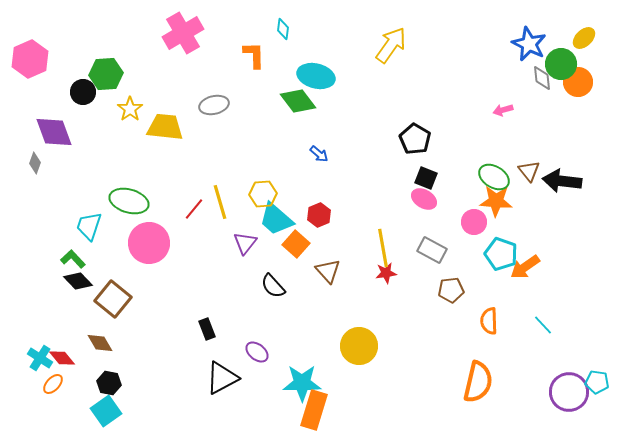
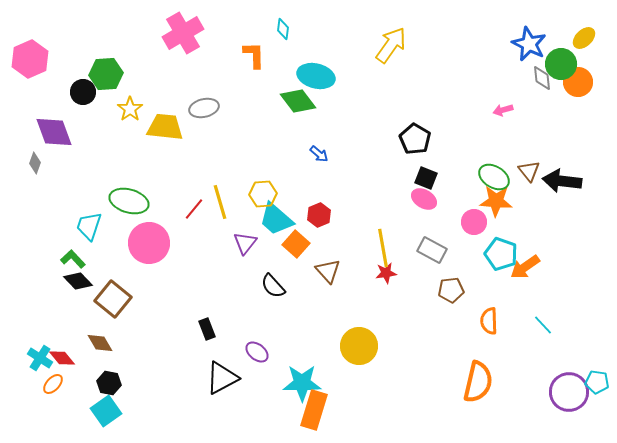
gray ellipse at (214, 105): moved 10 px left, 3 px down
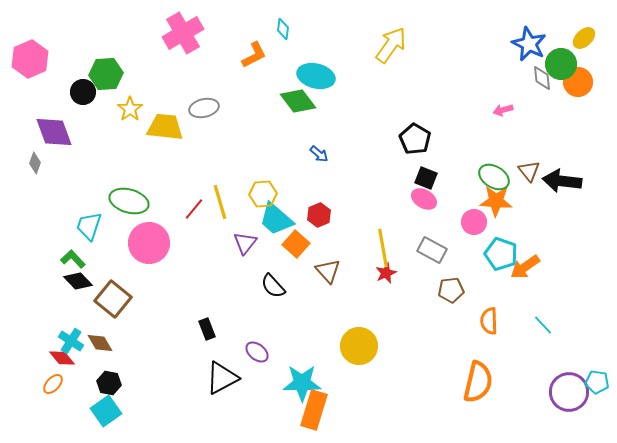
orange L-shape at (254, 55): rotated 64 degrees clockwise
red star at (386, 273): rotated 15 degrees counterclockwise
cyan cross at (40, 358): moved 31 px right, 17 px up
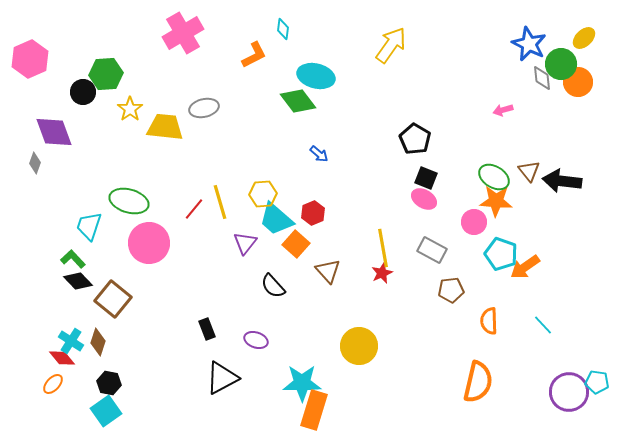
red hexagon at (319, 215): moved 6 px left, 2 px up
red star at (386, 273): moved 4 px left
brown diamond at (100, 343): moved 2 px left, 1 px up; rotated 48 degrees clockwise
purple ellipse at (257, 352): moved 1 px left, 12 px up; rotated 20 degrees counterclockwise
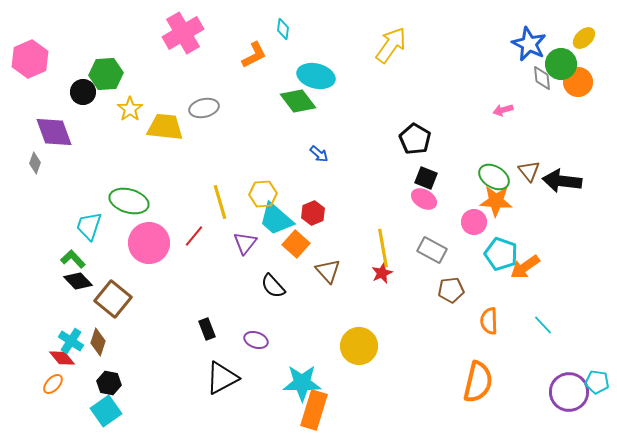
red line at (194, 209): moved 27 px down
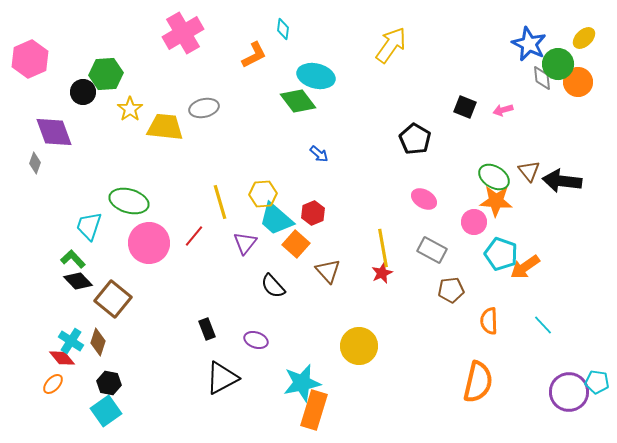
green circle at (561, 64): moved 3 px left
black square at (426, 178): moved 39 px right, 71 px up
cyan star at (302, 383): rotated 12 degrees counterclockwise
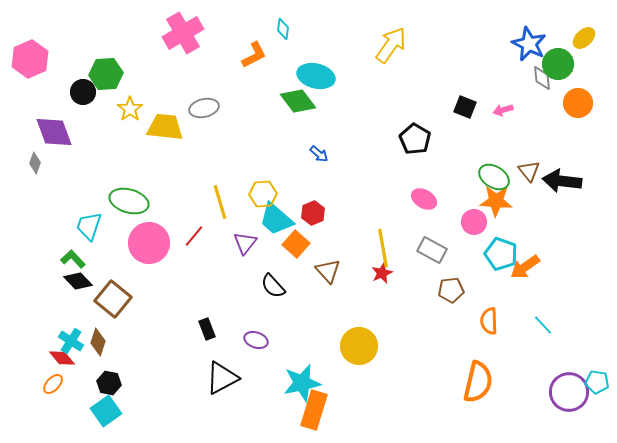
orange circle at (578, 82): moved 21 px down
